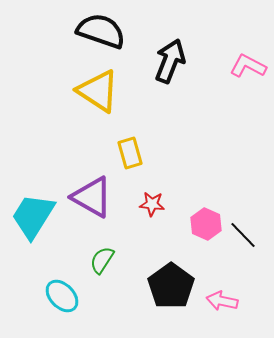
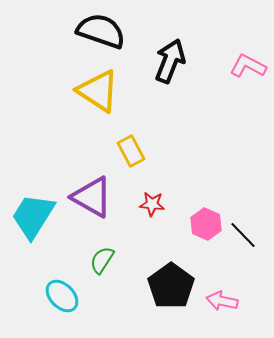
yellow rectangle: moved 1 px right, 2 px up; rotated 12 degrees counterclockwise
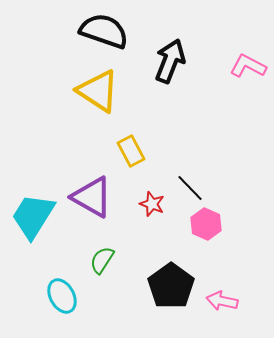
black semicircle: moved 3 px right
red star: rotated 15 degrees clockwise
black line: moved 53 px left, 47 px up
cyan ellipse: rotated 16 degrees clockwise
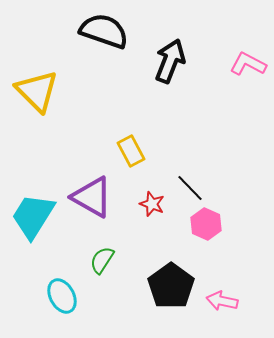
pink L-shape: moved 2 px up
yellow triangle: moved 61 px left; rotated 12 degrees clockwise
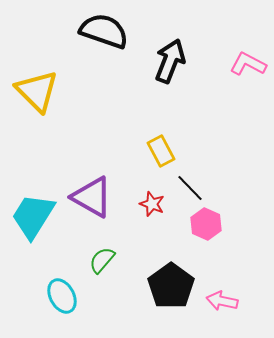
yellow rectangle: moved 30 px right
green semicircle: rotated 8 degrees clockwise
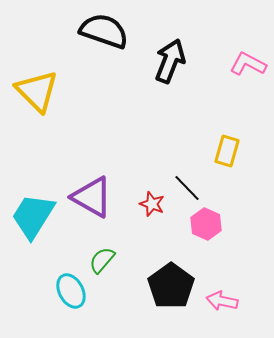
yellow rectangle: moved 66 px right; rotated 44 degrees clockwise
black line: moved 3 px left
cyan ellipse: moved 9 px right, 5 px up
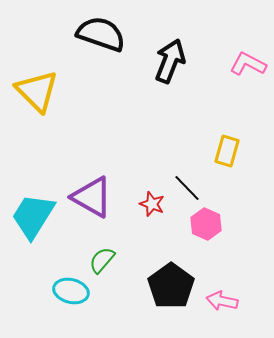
black semicircle: moved 3 px left, 3 px down
cyan ellipse: rotated 48 degrees counterclockwise
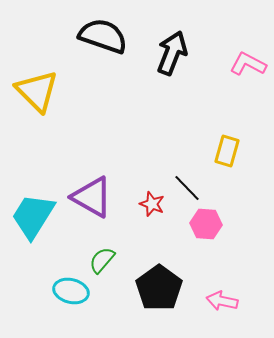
black semicircle: moved 2 px right, 2 px down
black arrow: moved 2 px right, 8 px up
pink hexagon: rotated 20 degrees counterclockwise
black pentagon: moved 12 px left, 2 px down
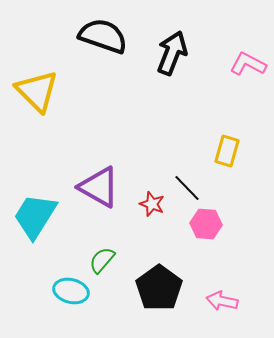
purple triangle: moved 7 px right, 10 px up
cyan trapezoid: moved 2 px right
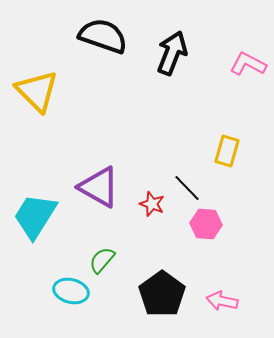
black pentagon: moved 3 px right, 6 px down
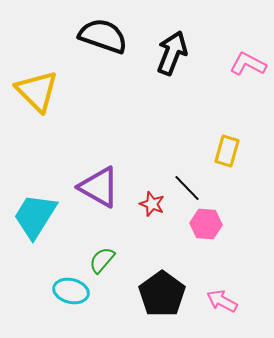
pink arrow: rotated 16 degrees clockwise
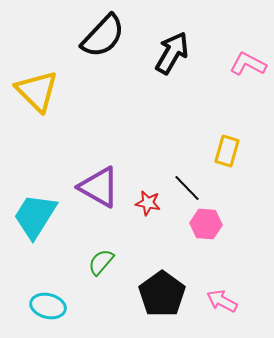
black semicircle: rotated 114 degrees clockwise
black arrow: rotated 9 degrees clockwise
red star: moved 4 px left, 1 px up; rotated 10 degrees counterclockwise
green semicircle: moved 1 px left, 2 px down
cyan ellipse: moved 23 px left, 15 px down
